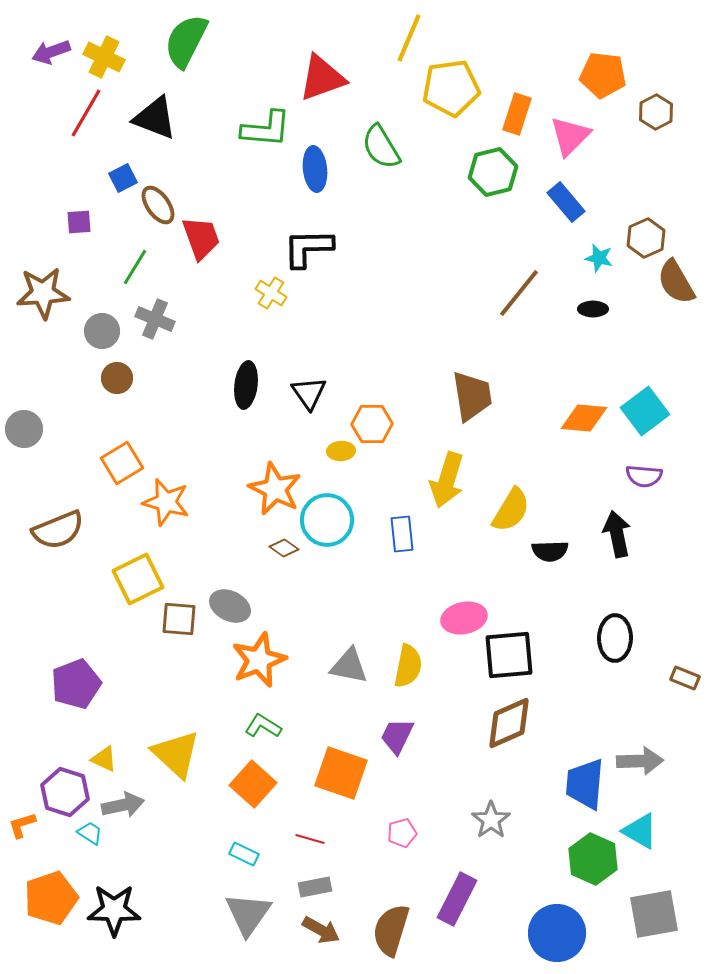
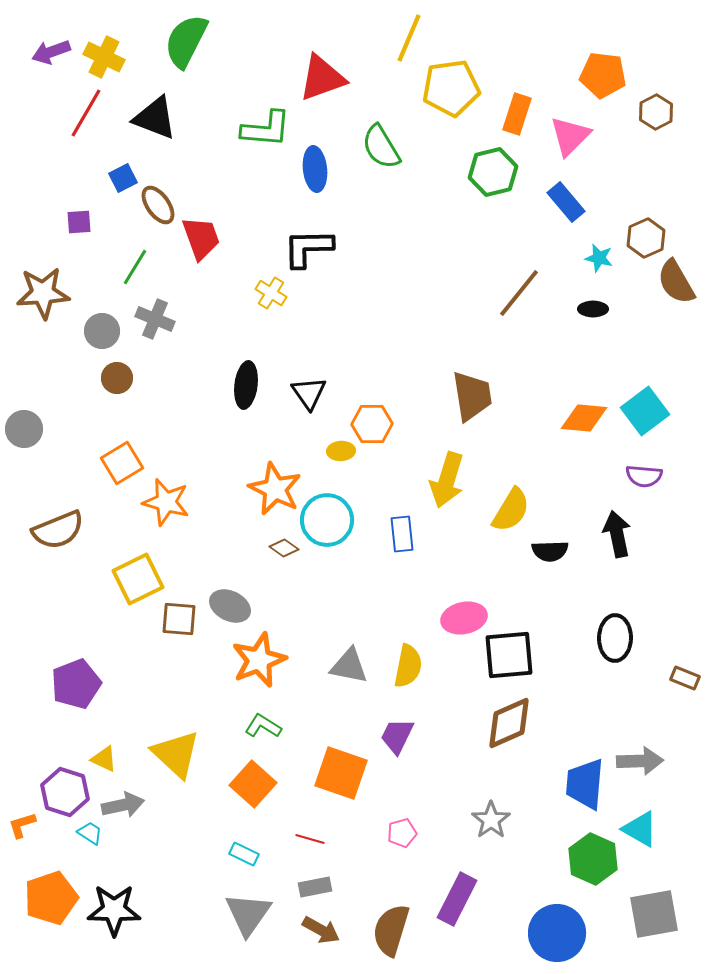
cyan triangle at (640, 831): moved 2 px up
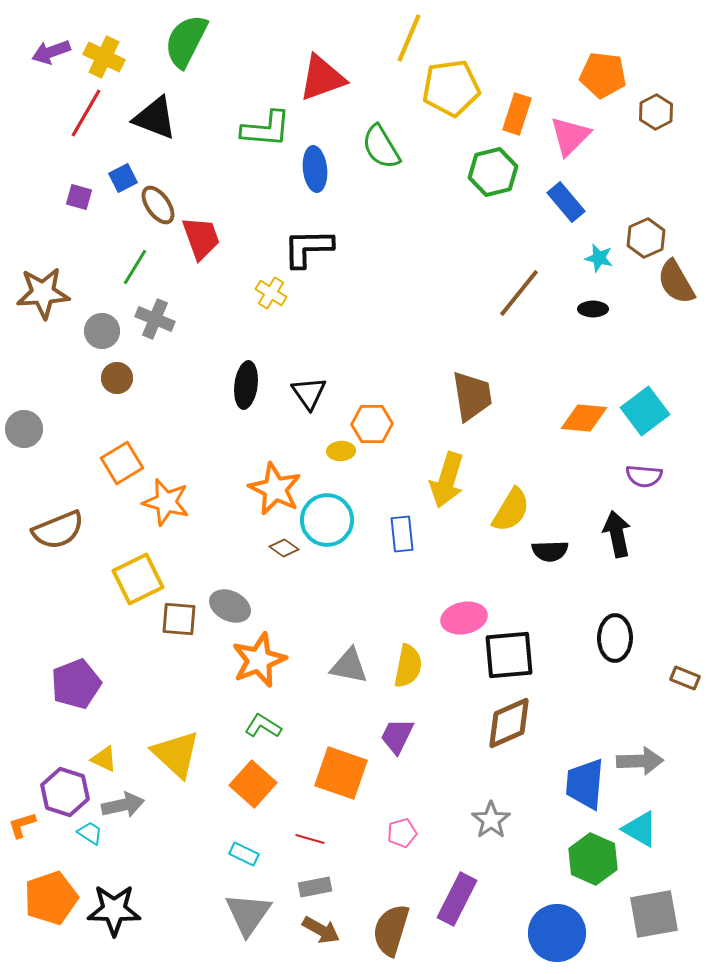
purple square at (79, 222): moved 25 px up; rotated 20 degrees clockwise
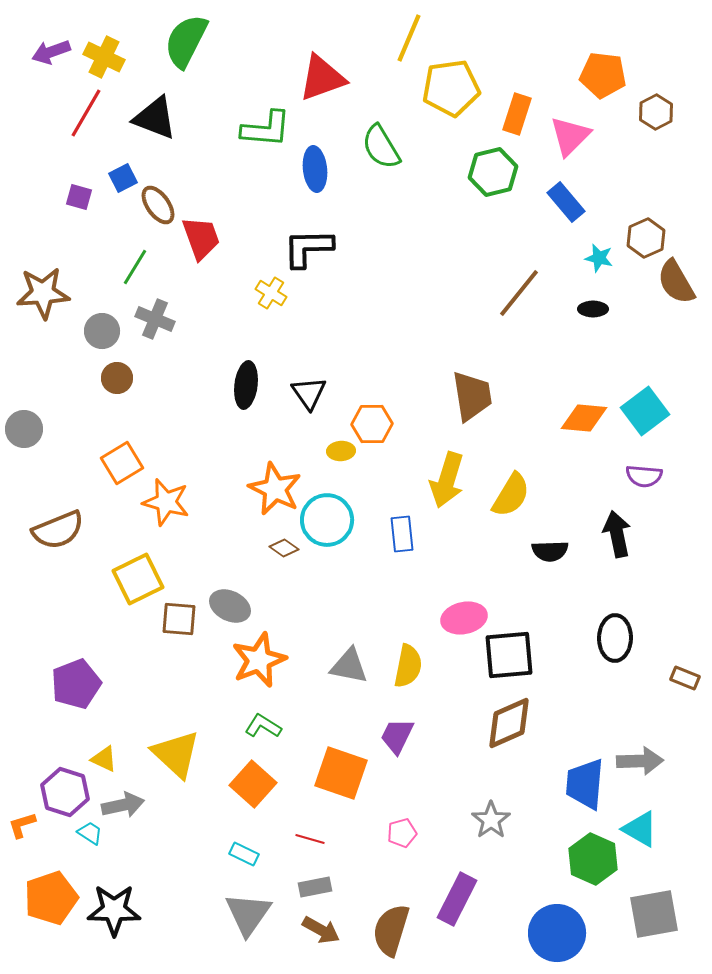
yellow semicircle at (511, 510): moved 15 px up
